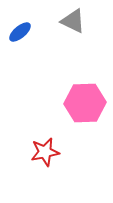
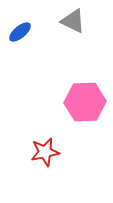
pink hexagon: moved 1 px up
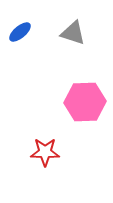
gray triangle: moved 12 px down; rotated 8 degrees counterclockwise
red star: rotated 12 degrees clockwise
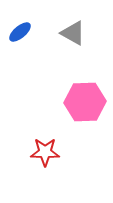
gray triangle: rotated 12 degrees clockwise
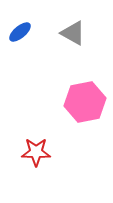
pink hexagon: rotated 9 degrees counterclockwise
red star: moved 9 px left
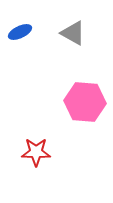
blue ellipse: rotated 15 degrees clockwise
pink hexagon: rotated 15 degrees clockwise
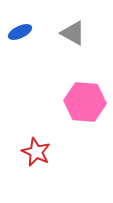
red star: rotated 24 degrees clockwise
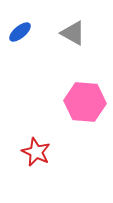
blue ellipse: rotated 15 degrees counterclockwise
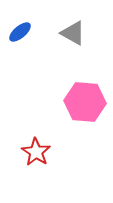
red star: rotated 8 degrees clockwise
